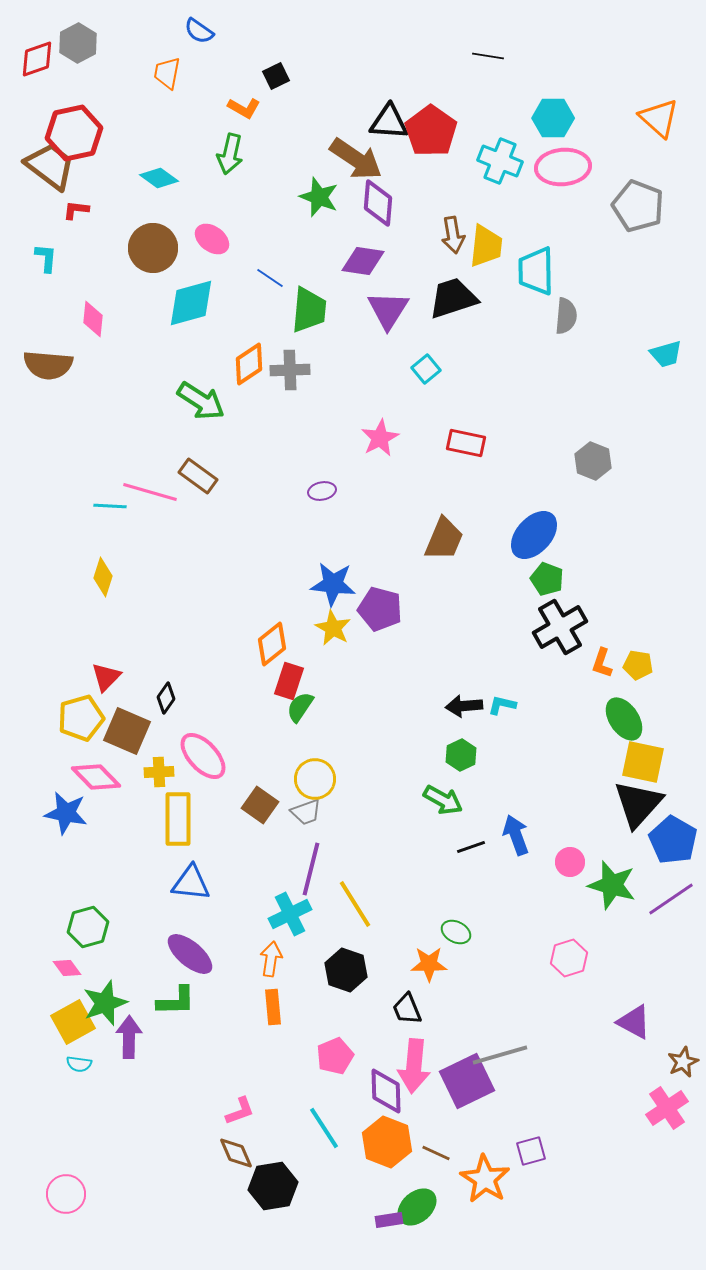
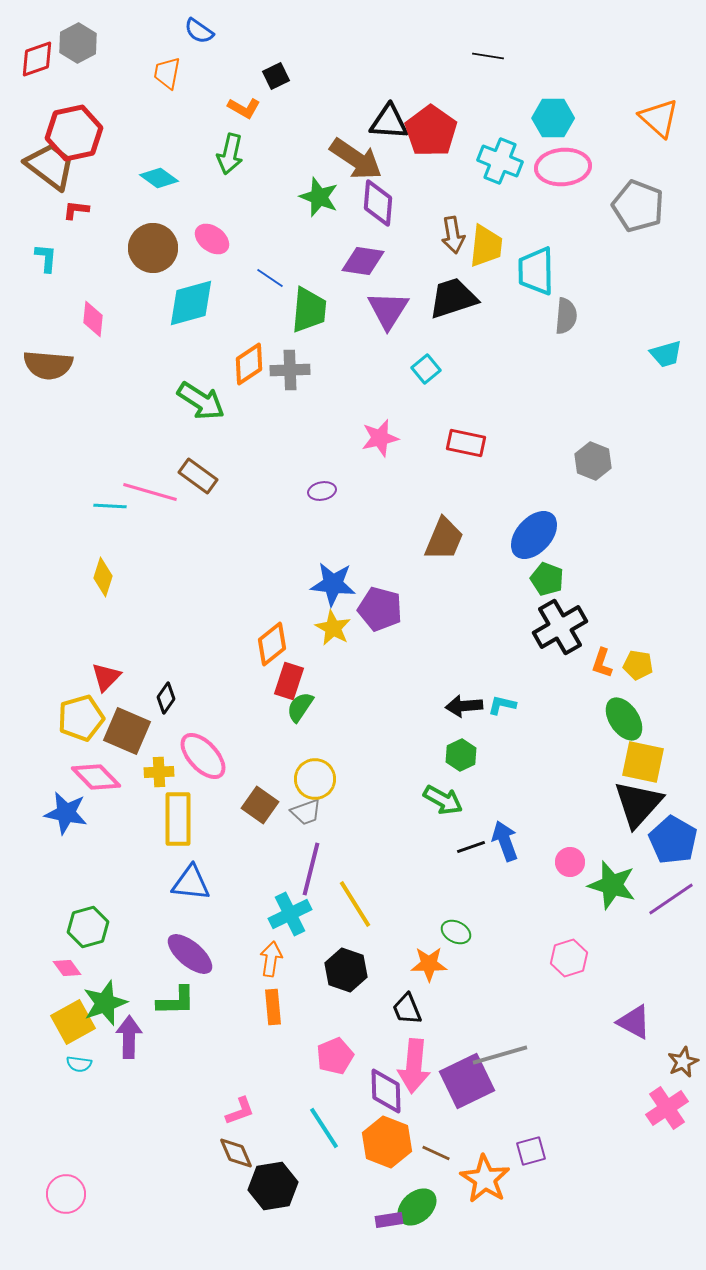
pink star at (380, 438): rotated 15 degrees clockwise
blue arrow at (516, 835): moved 11 px left, 6 px down
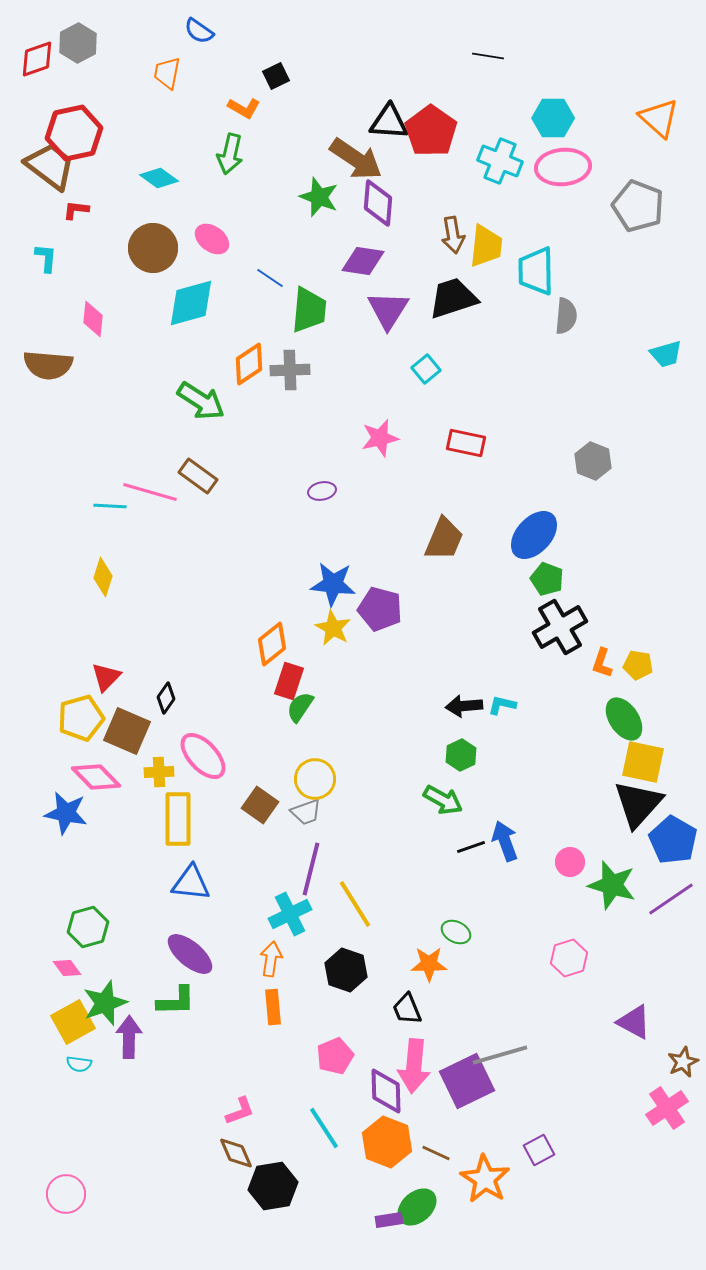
purple square at (531, 1151): moved 8 px right, 1 px up; rotated 12 degrees counterclockwise
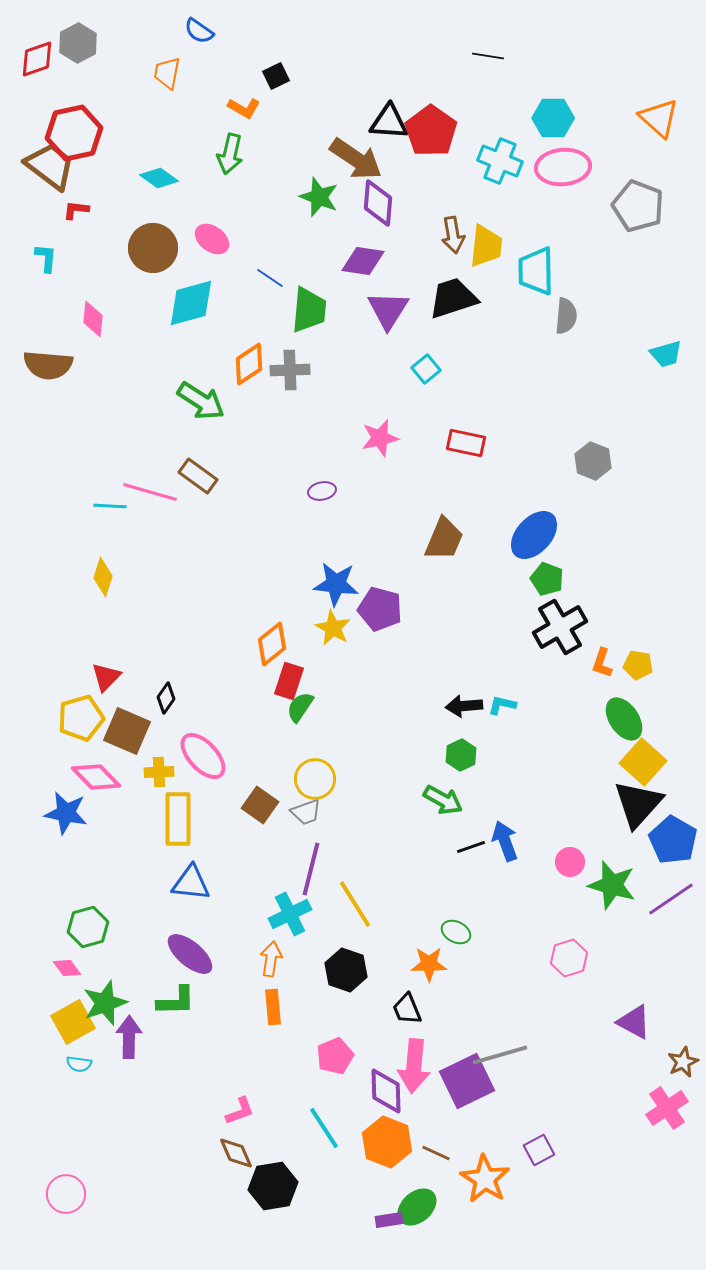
blue star at (333, 584): moved 3 px right
yellow square at (643, 762): rotated 30 degrees clockwise
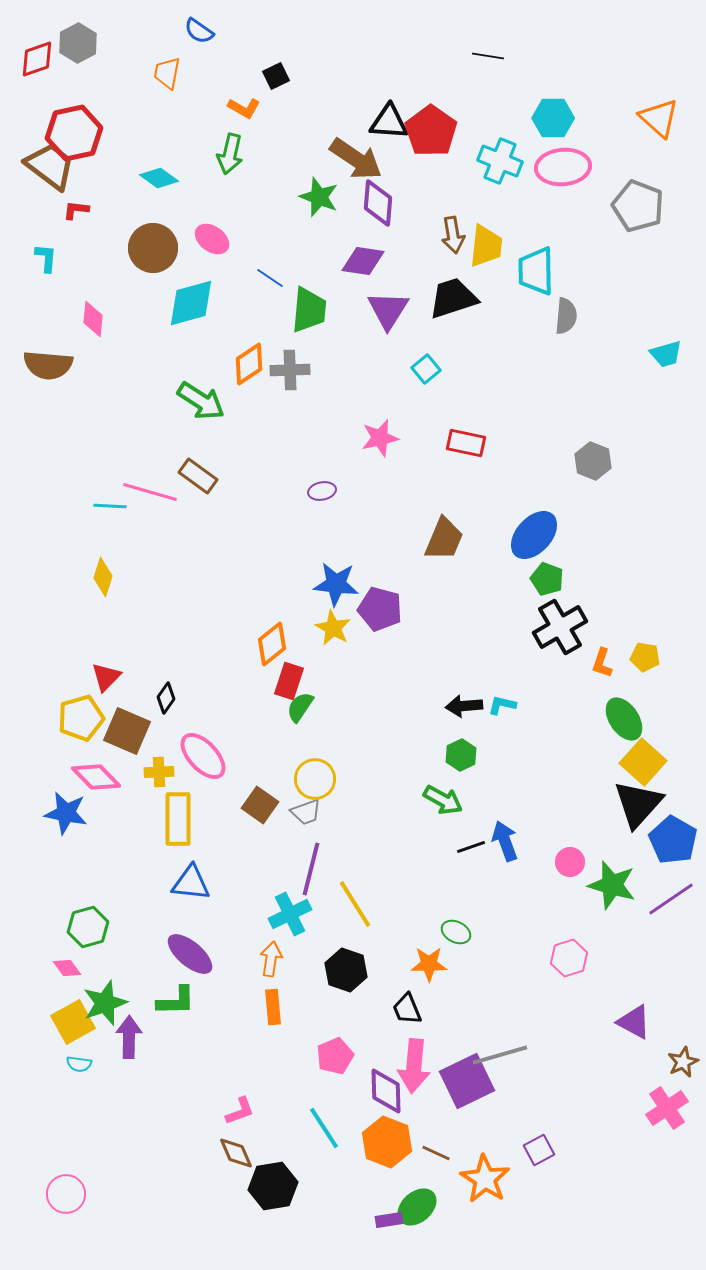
yellow pentagon at (638, 665): moved 7 px right, 8 px up
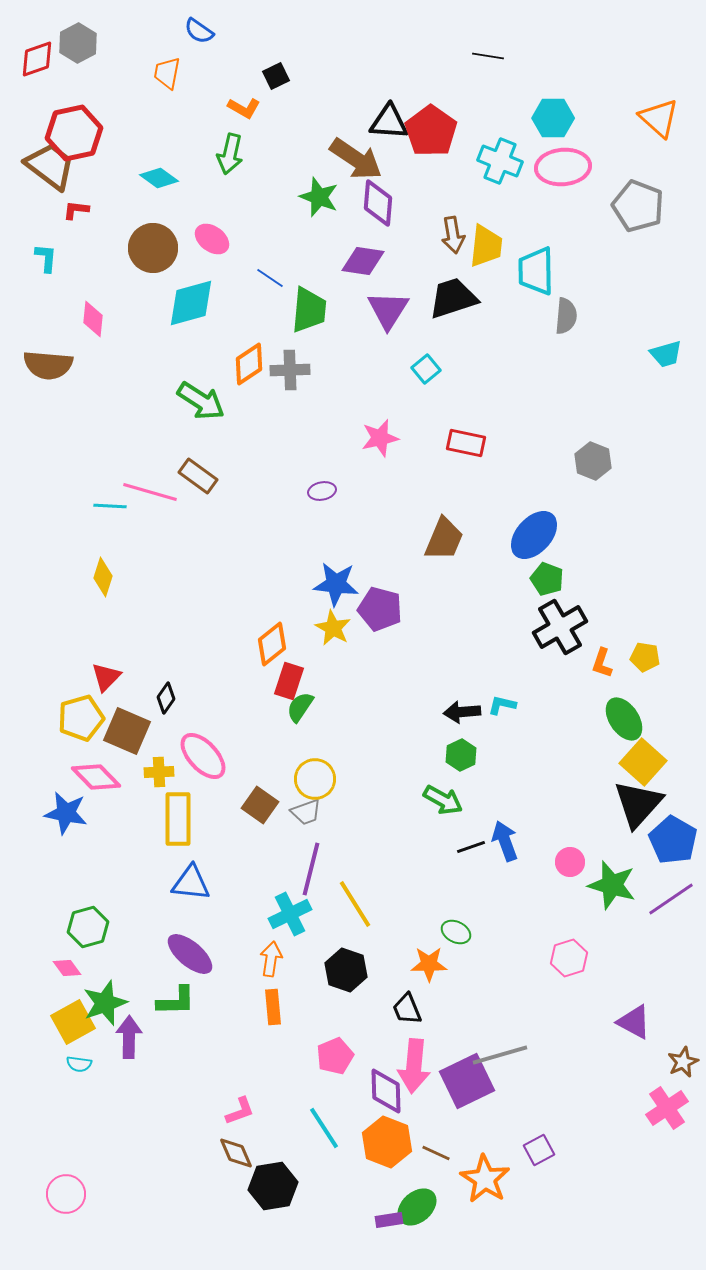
black arrow at (464, 706): moved 2 px left, 6 px down
